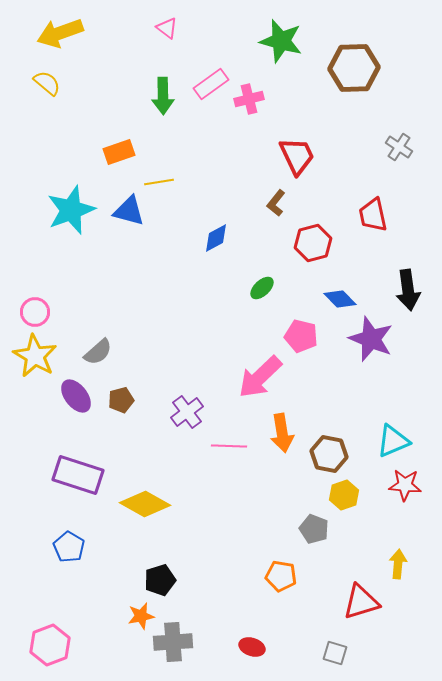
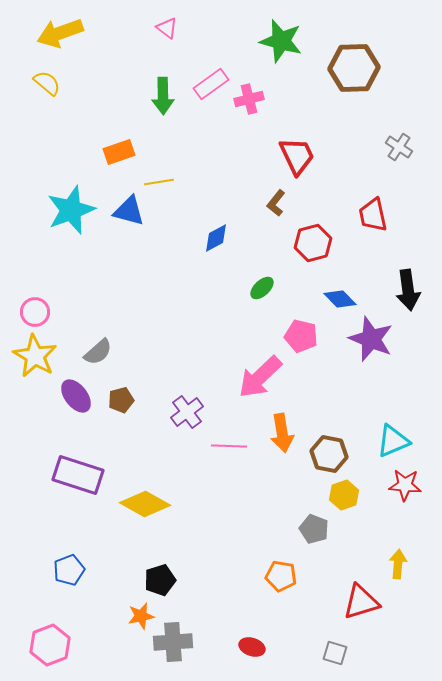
blue pentagon at (69, 547): moved 23 px down; rotated 20 degrees clockwise
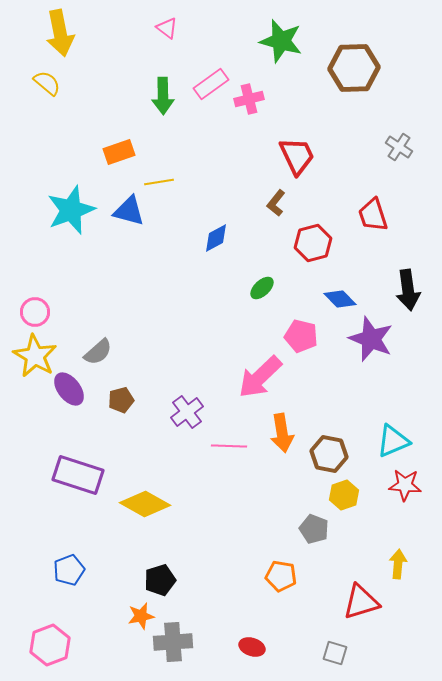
yellow arrow at (60, 33): rotated 81 degrees counterclockwise
red trapezoid at (373, 215): rotated 6 degrees counterclockwise
purple ellipse at (76, 396): moved 7 px left, 7 px up
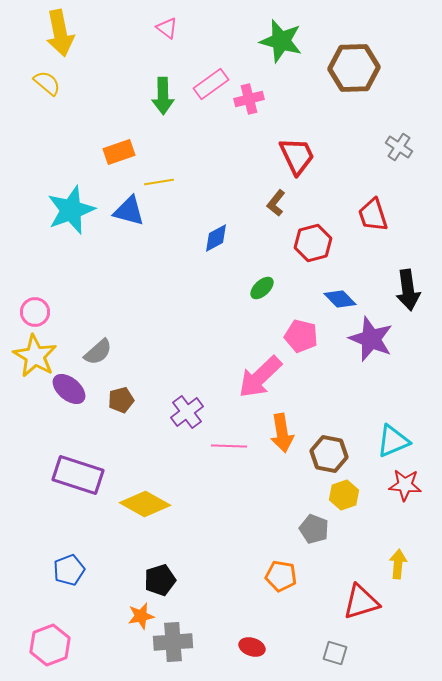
purple ellipse at (69, 389): rotated 12 degrees counterclockwise
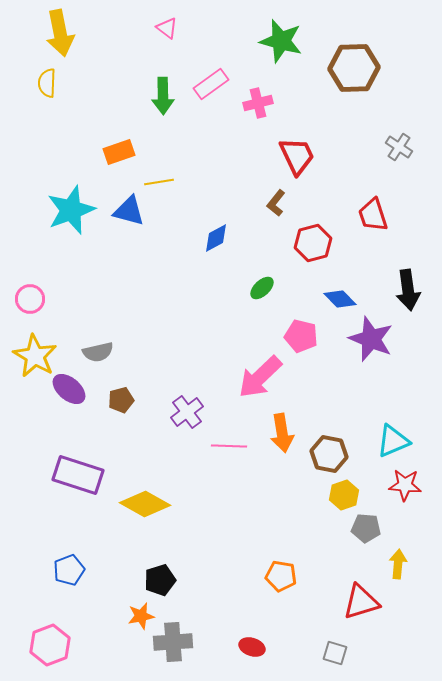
yellow semicircle at (47, 83): rotated 128 degrees counterclockwise
pink cross at (249, 99): moved 9 px right, 4 px down
pink circle at (35, 312): moved 5 px left, 13 px up
gray semicircle at (98, 352): rotated 28 degrees clockwise
gray pentagon at (314, 529): moved 52 px right, 1 px up; rotated 16 degrees counterclockwise
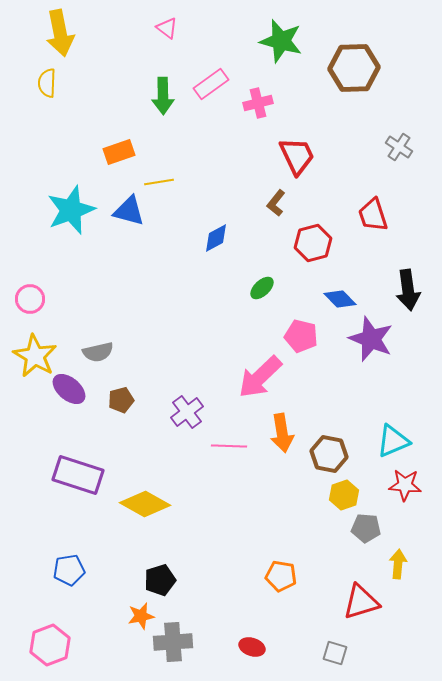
blue pentagon at (69, 570): rotated 12 degrees clockwise
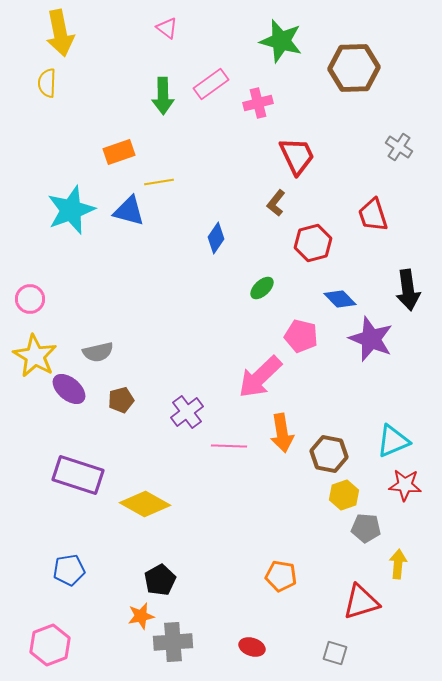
blue diamond at (216, 238): rotated 28 degrees counterclockwise
black pentagon at (160, 580): rotated 12 degrees counterclockwise
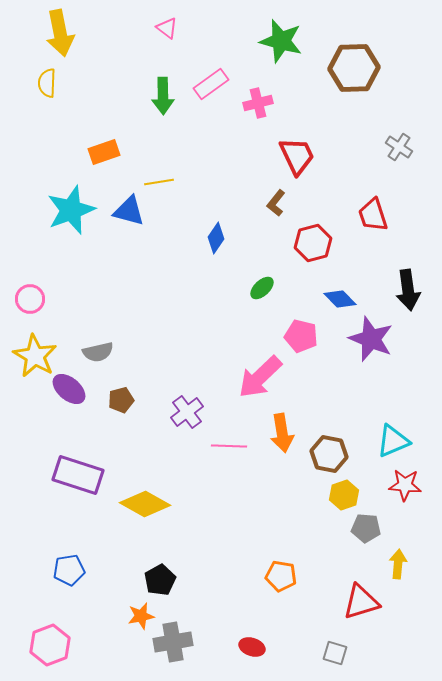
orange rectangle at (119, 152): moved 15 px left
gray cross at (173, 642): rotated 6 degrees counterclockwise
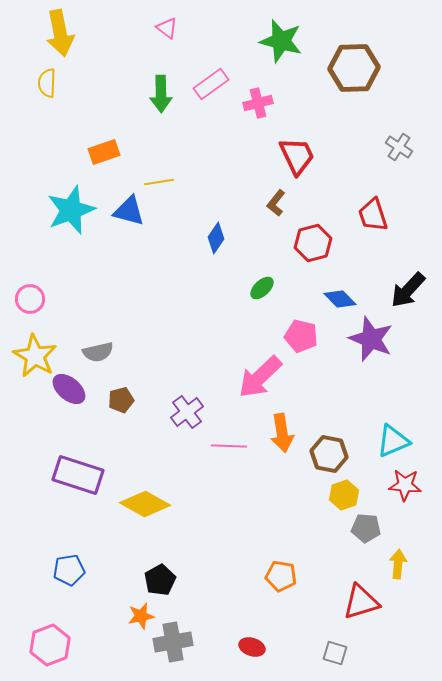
green arrow at (163, 96): moved 2 px left, 2 px up
black arrow at (408, 290): rotated 51 degrees clockwise
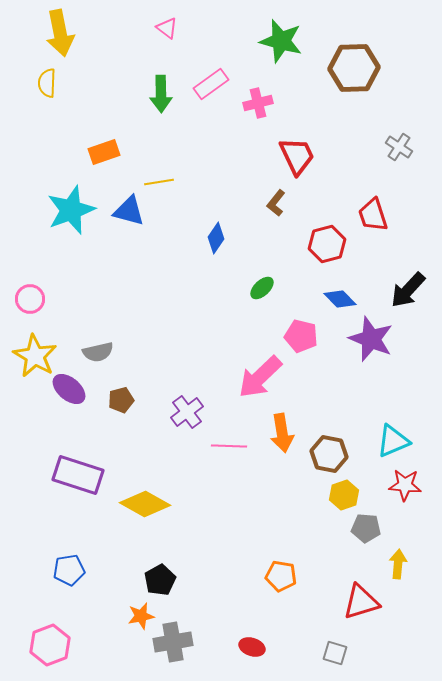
red hexagon at (313, 243): moved 14 px right, 1 px down
